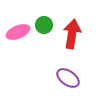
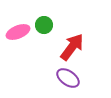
red arrow: moved 13 px down; rotated 28 degrees clockwise
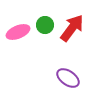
green circle: moved 1 px right
red arrow: moved 19 px up
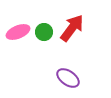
green circle: moved 1 px left, 7 px down
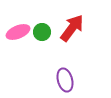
green circle: moved 2 px left
purple ellipse: moved 3 px left, 2 px down; rotated 40 degrees clockwise
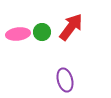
red arrow: moved 1 px left, 1 px up
pink ellipse: moved 2 px down; rotated 15 degrees clockwise
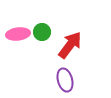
red arrow: moved 1 px left, 18 px down
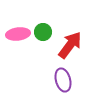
green circle: moved 1 px right
purple ellipse: moved 2 px left
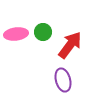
pink ellipse: moved 2 px left
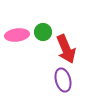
pink ellipse: moved 1 px right, 1 px down
red arrow: moved 4 px left, 4 px down; rotated 120 degrees clockwise
